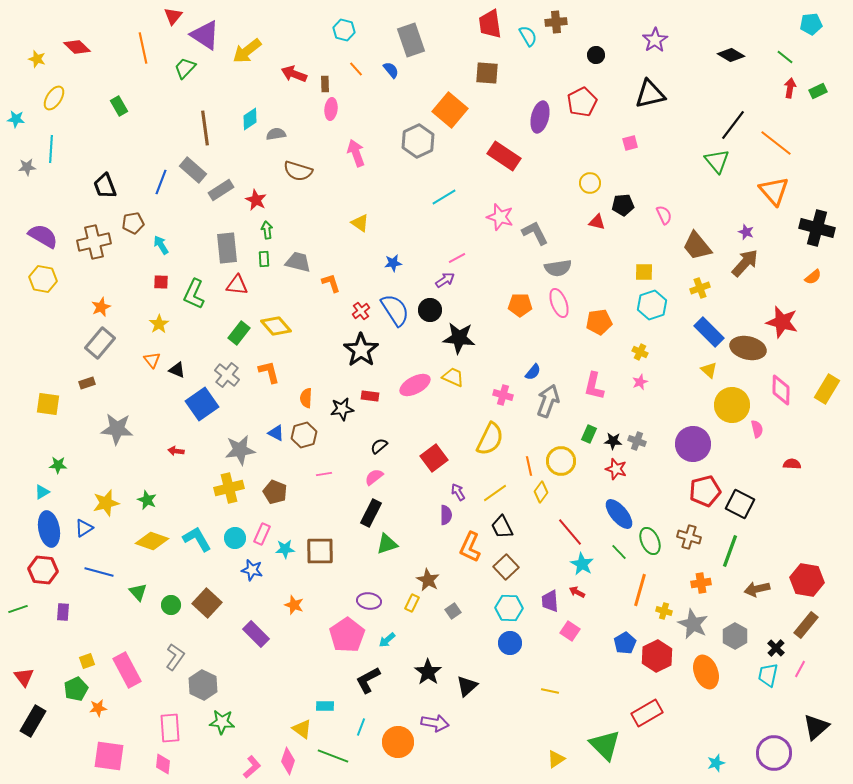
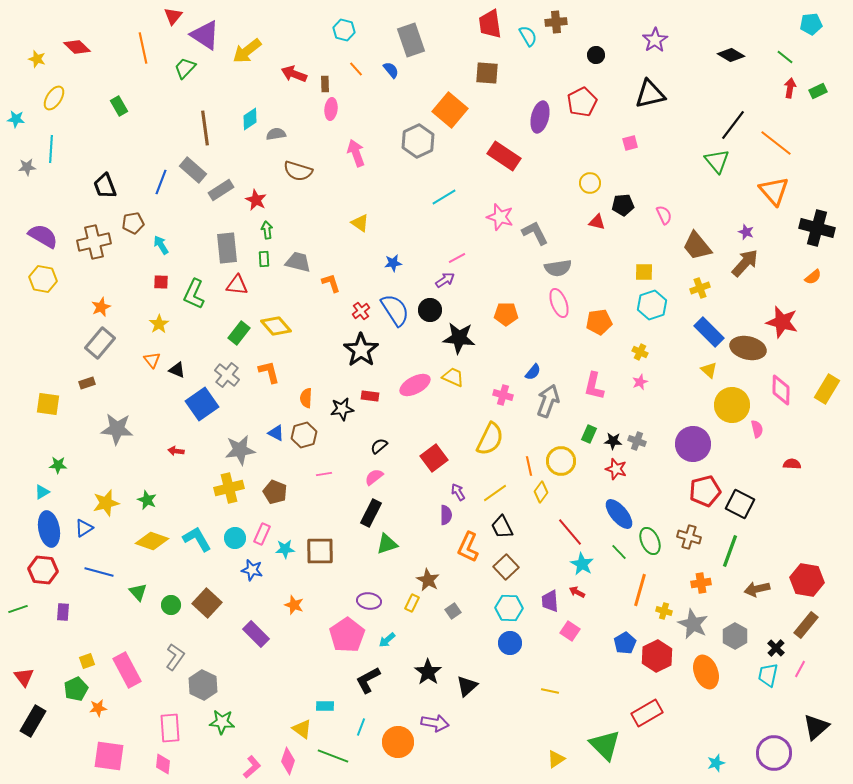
orange pentagon at (520, 305): moved 14 px left, 9 px down
orange L-shape at (470, 547): moved 2 px left
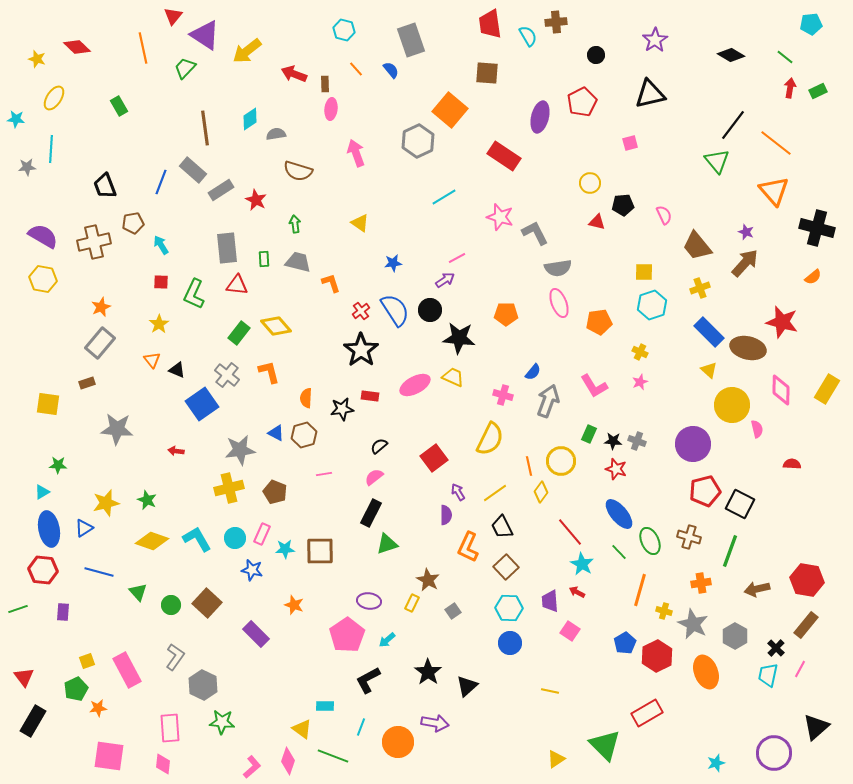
green arrow at (267, 230): moved 28 px right, 6 px up
pink L-shape at (594, 386): rotated 44 degrees counterclockwise
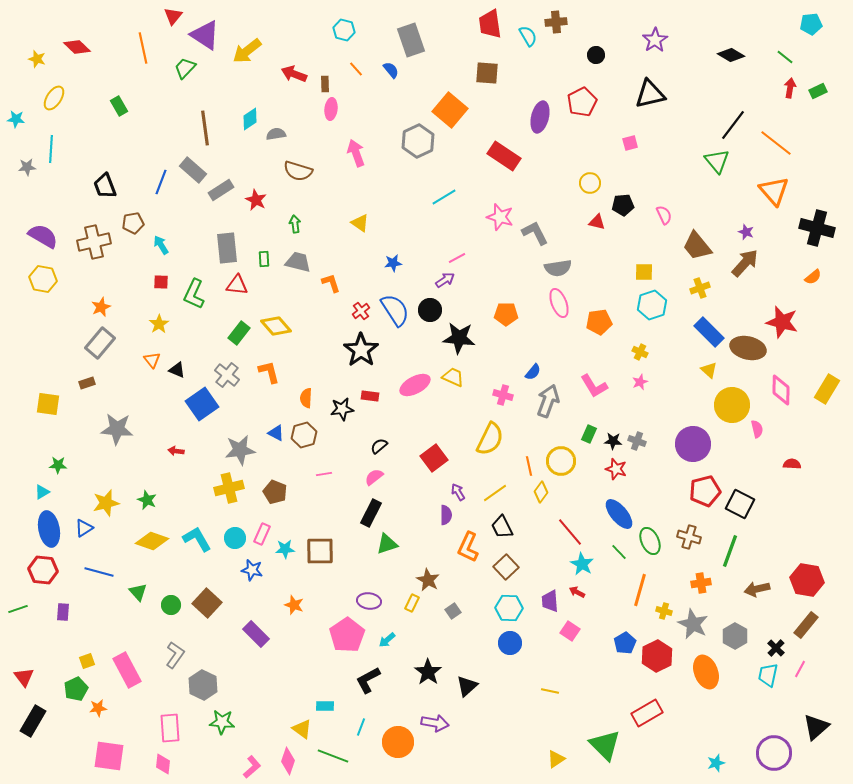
gray L-shape at (175, 657): moved 2 px up
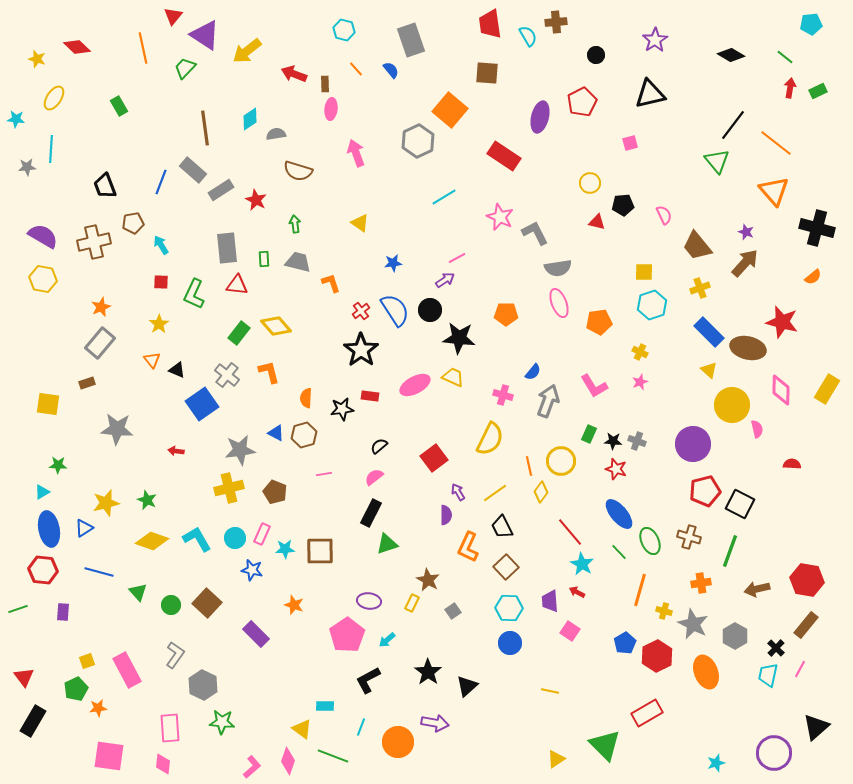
pink star at (500, 217): rotated 8 degrees clockwise
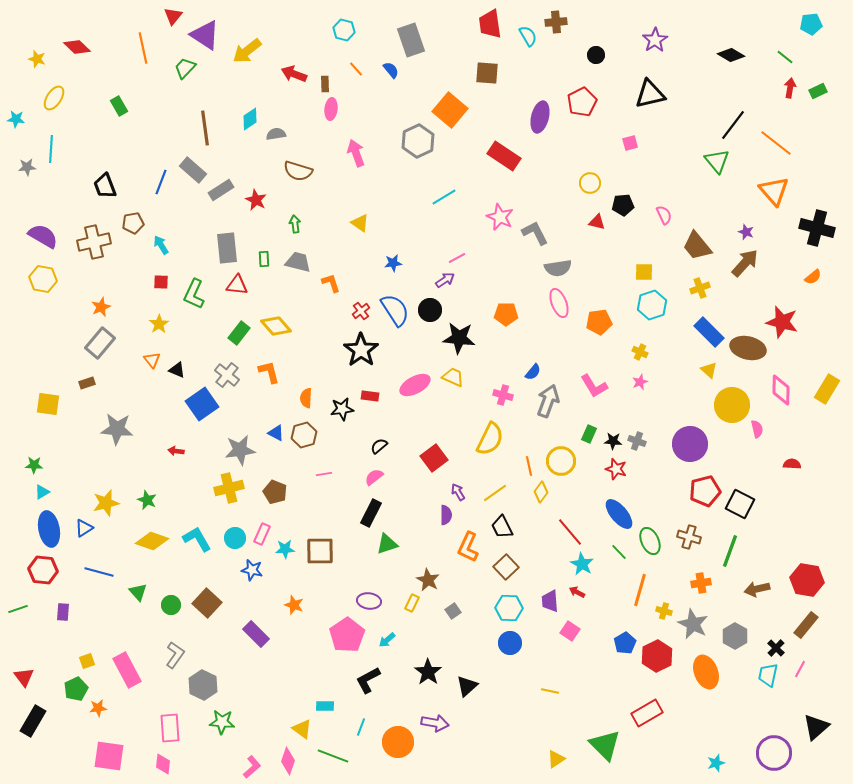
purple circle at (693, 444): moved 3 px left
green star at (58, 465): moved 24 px left
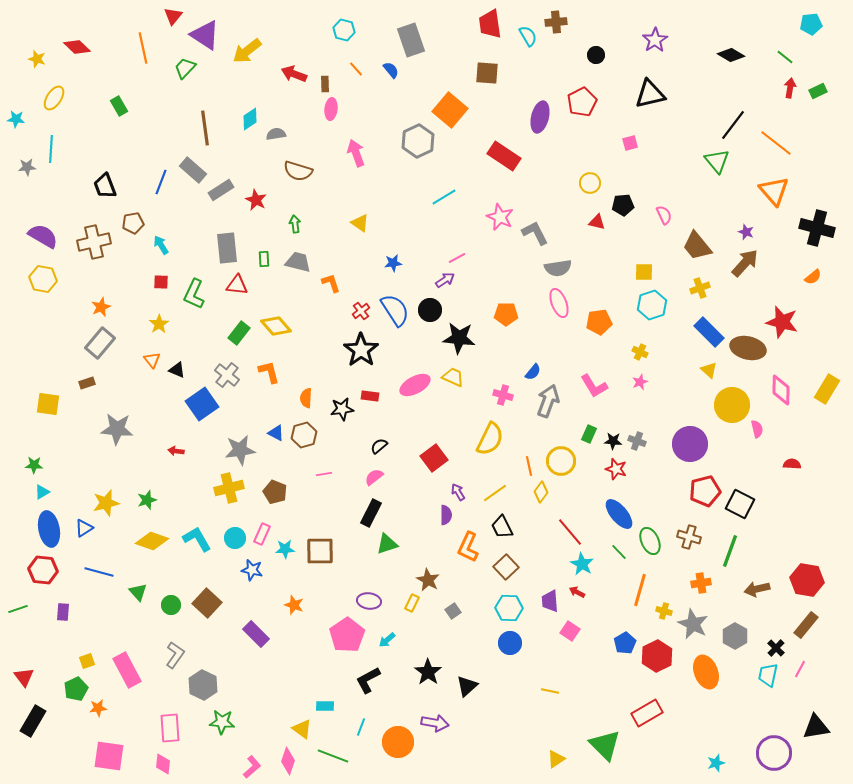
green star at (147, 500): rotated 30 degrees clockwise
black triangle at (816, 727): rotated 32 degrees clockwise
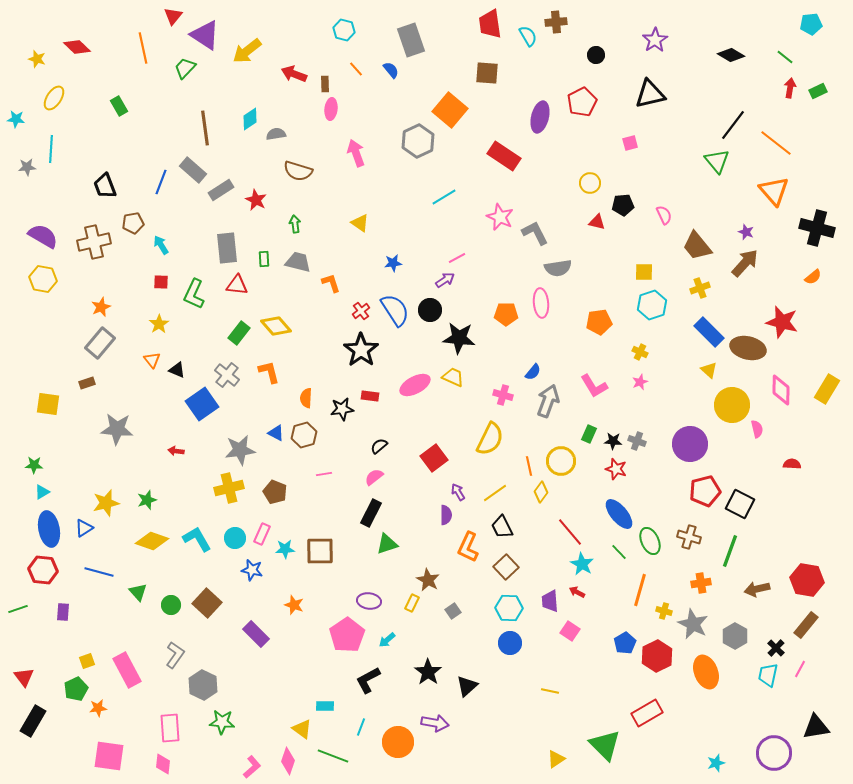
pink ellipse at (559, 303): moved 18 px left; rotated 16 degrees clockwise
